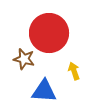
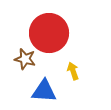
brown star: moved 1 px right
yellow arrow: moved 1 px left
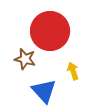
red circle: moved 1 px right, 2 px up
blue triangle: rotated 44 degrees clockwise
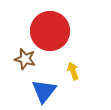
blue triangle: rotated 20 degrees clockwise
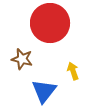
red circle: moved 8 px up
brown star: moved 3 px left
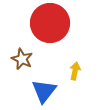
brown star: rotated 10 degrees clockwise
yellow arrow: moved 2 px right; rotated 30 degrees clockwise
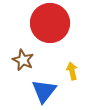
brown star: moved 1 px right, 1 px down
yellow arrow: moved 3 px left; rotated 24 degrees counterclockwise
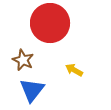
yellow arrow: moved 2 px right, 1 px up; rotated 48 degrees counterclockwise
blue triangle: moved 12 px left, 1 px up
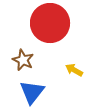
blue triangle: moved 2 px down
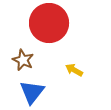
red circle: moved 1 px left
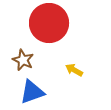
blue triangle: rotated 32 degrees clockwise
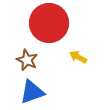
brown star: moved 4 px right
yellow arrow: moved 4 px right, 13 px up
